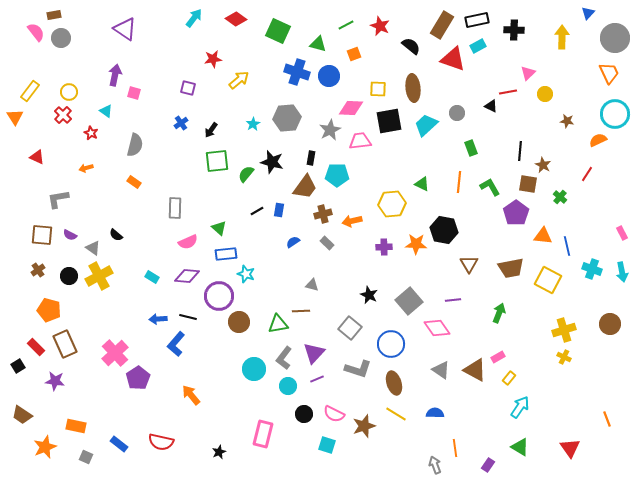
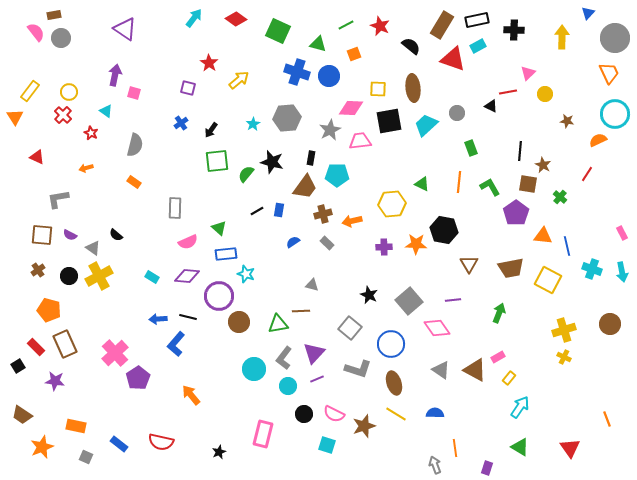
red star at (213, 59): moved 4 px left, 4 px down; rotated 30 degrees counterclockwise
orange star at (45, 447): moved 3 px left
purple rectangle at (488, 465): moved 1 px left, 3 px down; rotated 16 degrees counterclockwise
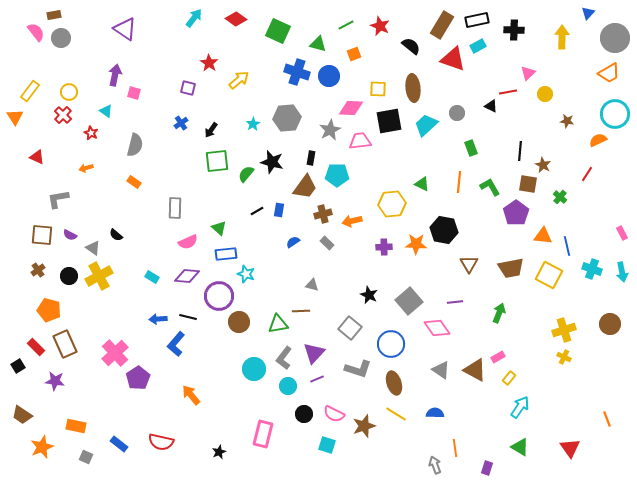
orange trapezoid at (609, 73): rotated 85 degrees clockwise
yellow square at (548, 280): moved 1 px right, 5 px up
purple line at (453, 300): moved 2 px right, 2 px down
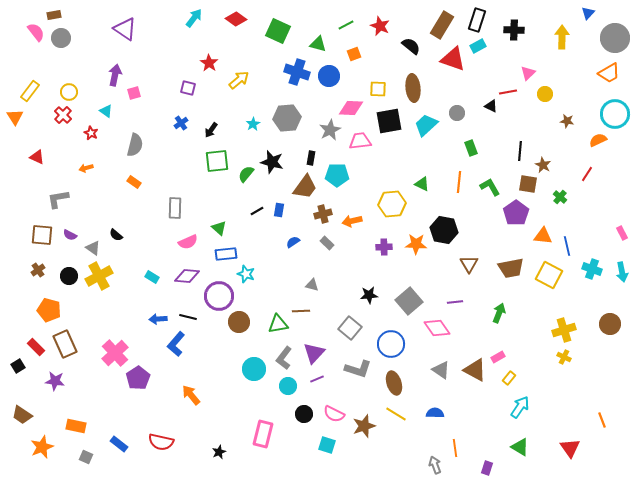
black rectangle at (477, 20): rotated 60 degrees counterclockwise
pink square at (134, 93): rotated 32 degrees counterclockwise
black star at (369, 295): rotated 30 degrees counterclockwise
orange line at (607, 419): moved 5 px left, 1 px down
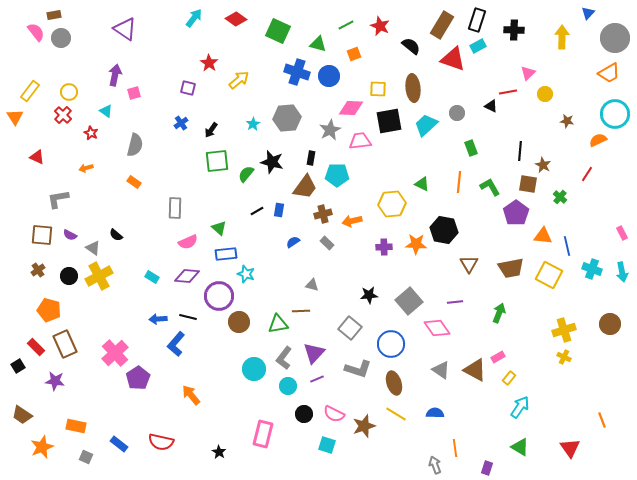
black star at (219, 452): rotated 16 degrees counterclockwise
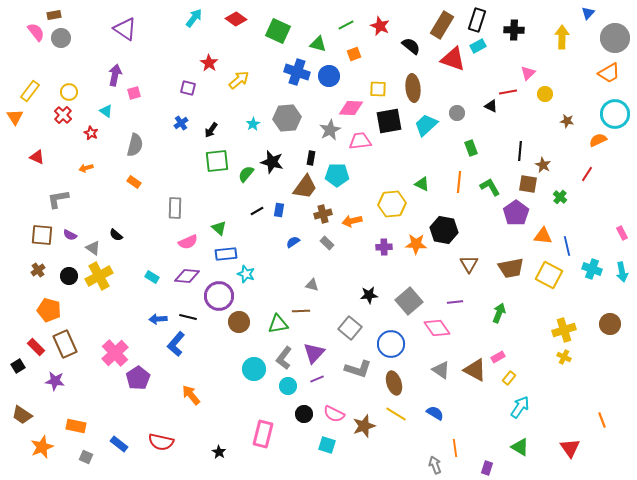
blue semicircle at (435, 413): rotated 30 degrees clockwise
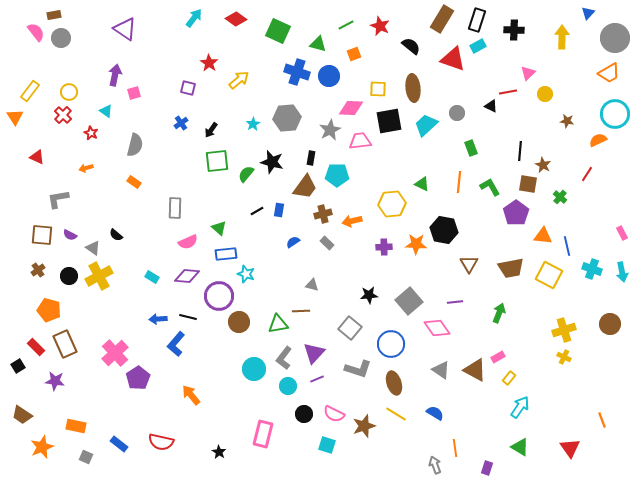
brown rectangle at (442, 25): moved 6 px up
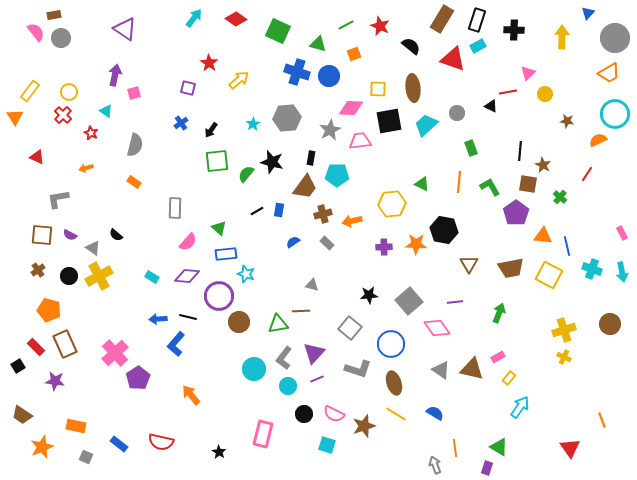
pink semicircle at (188, 242): rotated 24 degrees counterclockwise
brown triangle at (475, 370): moved 3 px left, 1 px up; rotated 15 degrees counterclockwise
green triangle at (520, 447): moved 21 px left
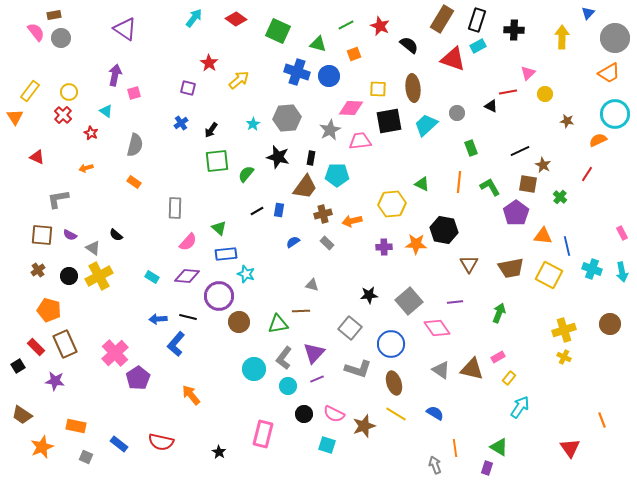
black semicircle at (411, 46): moved 2 px left, 1 px up
black line at (520, 151): rotated 60 degrees clockwise
black star at (272, 162): moved 6 px right, 5 px up
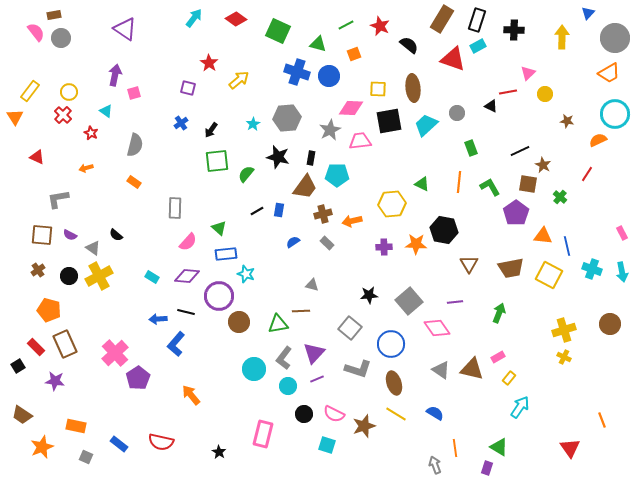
black line at (188, 317): moved 2 px left, 5 px up
